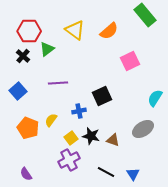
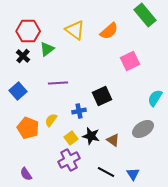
red hexagon: moved 1 px left
brown triangle: rotated 16 degrees clockwise
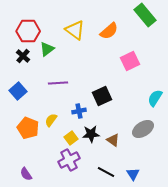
black star: moved 2 px up; rotated 18 degrees counterclockwise
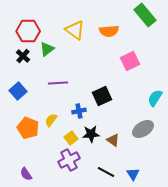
orange semicircle: rotated 36 degrees clockwise
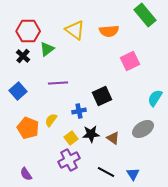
brown triangle: moved 2 px up
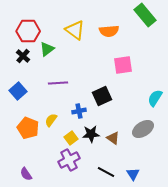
pink square: moved 7 px left, 4 px down; rotated 18 degrees clockwise
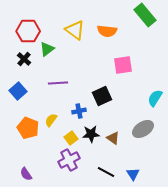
orange semicircle: moved 2 px left; rotated 12 degrees clockwise
black cross: moved 1 px right, 3 px down
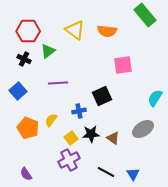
green triangle: moved 1 px right, 2 px down
black cross: rotated 16 degrees counterclockwise
